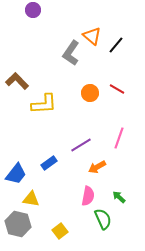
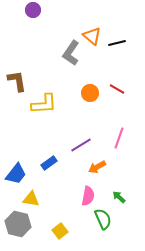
black line: moved 1 px right, 2 px up; rotated 36 degrees clockwise
brown L-shape: rotated 35 degrees clockwise
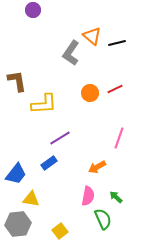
red line: moved 2 px left; rotated 56 degrees counterclockwise
purple line: moved 21 px left, 7 px up
green arrow: moved 3 px left
gray hexagon: rotated 20 degrees counterclockwise
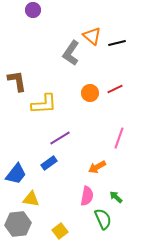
pink semicircle: moved 1 px left
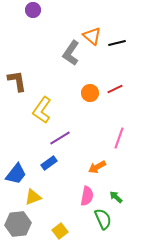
yellow L-shape: moved 2 px left, 6 px down; rotated 128 degrees clockwise
yellow triangle: moved 2 px right, 2 px up; rotated 30 degrees counterclockwise
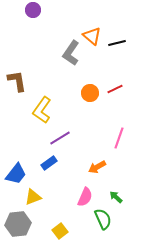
pink semicircle: moved 2 px left, 1 px down; rotated 12 degrees clockwise
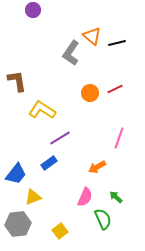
yellow L-shape: rotated 88 degrees clockwise
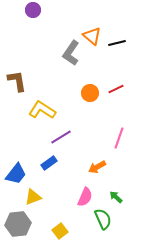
red line: moved 1 px right
purple line: moved 1 px right, 1 px up
